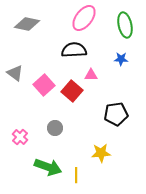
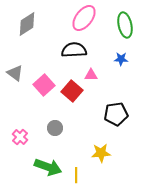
gray diamond: rotated 45 degrees counterclockwise
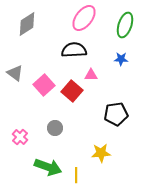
green ellipse: rotated 30 degrees clockwise
